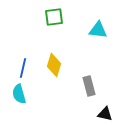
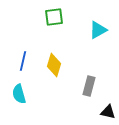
cyan triangle: rotated 36 degrees counterclockwise
blue line: moved 7 px up
gray rectangle: rotated 30 degrees clockwise
black triangle: moved 3 px right, 2 px up
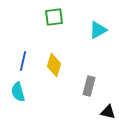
cyan semicircle: moved 1 px left, 2 px up
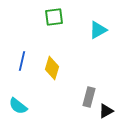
blue line: moved 1 px left
yellow diamond: moved 2 px left, 3 px down
gray rectangle: moved 11 px down
cyan semicircle: moved 14 px down; rotated 36 degrees counterclockwise
black triangle: moved 2 px left, 1 px up; rotated 42 degrees counterclockwise
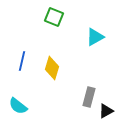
green square: rotated 30 degrees clockwise
cyan triangle: moved 3 px left, 7 px down
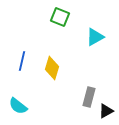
green square: moved 6 px right
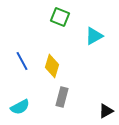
cyan triangle: moved 1 px left, 1 px up
blue line: rotated 42 degrees counterclockwise
yellow diamond: moved 2 px up
gray rectangle: moved 27 px left
cyan semicircle: moved 2 px right, 1 px down; rotated 66 degrees counterclockwise
